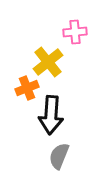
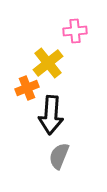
pink cross: moved 1 px up
yellow cross: moved 1 px down
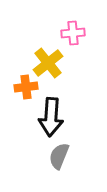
pink cross: moved 2 px left, 2 px down
orange cross: moved 1 px left, 1 px up; rotated 15 degrees clockwise
black arrow: moved 2 px down
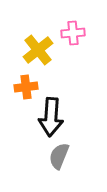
yellow cross: moved 10 px left, 13 px up
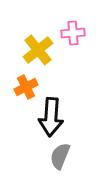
orange cross: rotated 20 degrees counterclockwise
gray semicircle: moved 1 px right
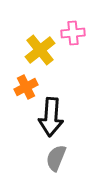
yellow cross: moved 2 px right
gray semicircle: moved 4 px left, 2 px down
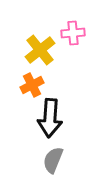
orange cross: moved 6 px right, 2 px up
black arrow: moved 1 px left, 1 px down
gray semicircle: moved 3 px left, 2 px down
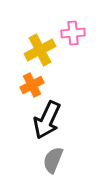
yellow cross: rotated 12 degrees clockwise
black arrow: moved 3 px left, 2 px down; rotated 21 degrees clockwise
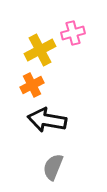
pink cross: rotated 10 degrees counterclockwise
black arrow: rotated 75 degrees clockwise
gray semicircle: moved 7 px down
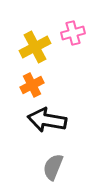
yellow cross: moved 5 px left, 3 px up
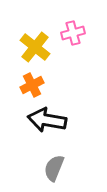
yellow cross: rotated 24 degrees counterclockwise
gray semicircle: moved 1 px right, 1 px down
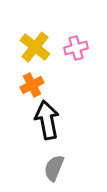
pink cross: moved 3 px right, 15 px down
black arrow: rotated 69 degrees clockwise
